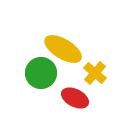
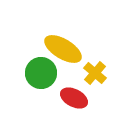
red ellipse: moved 1 px left
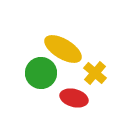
red ellipse: rotated 12 degrees counterclockwise
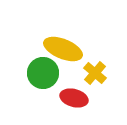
yellow ellipse: rotated 9 degrees counterclockwise
green circle: moved 2 px right
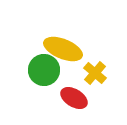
green circle: moved 1 px right, 3 px up
red ellipse: rotated 16 degrees clockwise
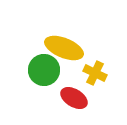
yellow ellipse: moved 1 px right, 1 px up
yellow cross: rotated 15 degrees counterclockwise
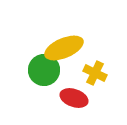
yellow ellipse: rotated 45 degrees counterclockwise
red ellipse: rotated 12 degrees counterclockwise
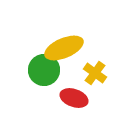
yellow cross: rotated 10 degrees clockwise
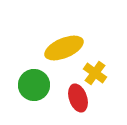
green circle: moved 10 px left, 15 px down
red ellipse: moved 4 px right; rotated 52 degrees clockwise
